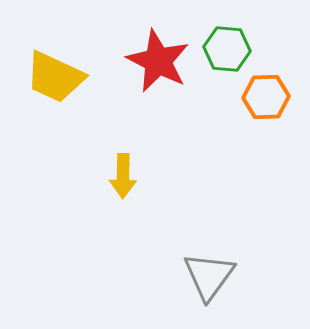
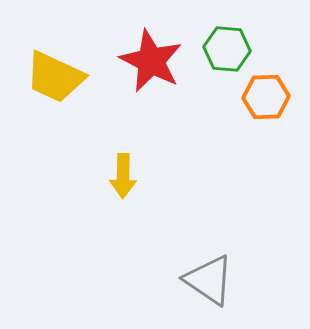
red star: moved 7 px left
gray triangle: moved 4 px down; rotated 32 degrees counterclockwise
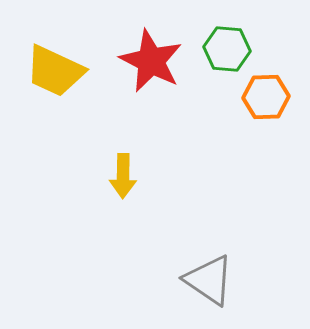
yellow trapezoid: moved 6 px up
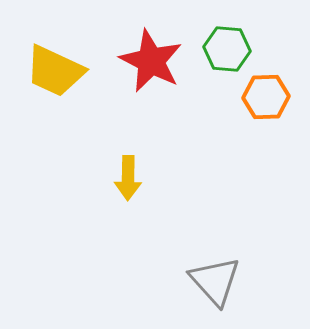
yellow arrow: moved 5 px right, 2 px down
gray triangle: moved 6 px right, 1 px down; rotated 14 degrees clockwise
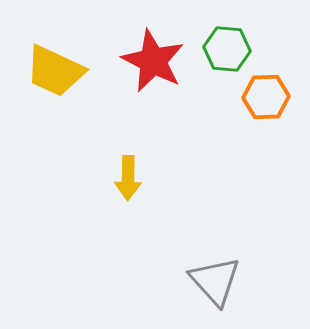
red star: moved 2 px right
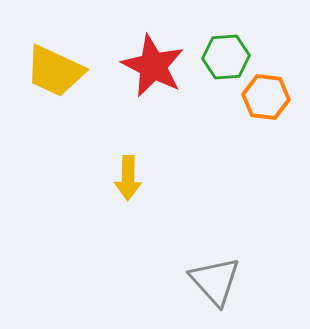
green hexagon: moved 1 px left, 8 px down; rotated 9 degrees counterclockwise
red star: moved 5 px down
orange hexagon: rotated 9 degrees clockwise
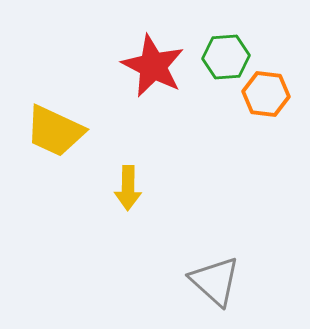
yellow trapezoid: moved 60 px down
orange hexagon: moved 3 px up
yellow arrow: moved 10 px down
gray triangle: rotated 6 degrees counterclockwise
